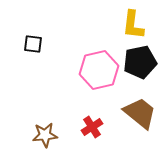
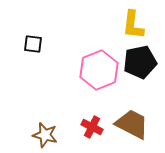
pink hexagon: rotated 9 degrees counterclockwise
brown trapezoid: moved 8 px left, 11 px down; rotated 12 degrees counterclockwise
red cross: rotated 30 degrees counterclockwise
brown star: rotated 20 degrees clockwise
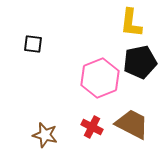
yellow L-shape: moved 2 px left, 2 px up
pink hexagon: moved 1 px right, 8 px down
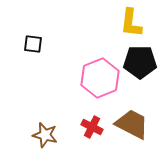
black pentagon: rotated 12 degrees clockwise
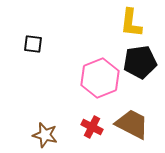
black pentagon: rotated 8 degrees counterclockwise
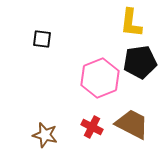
black square: moved 9 px right, 5 px up
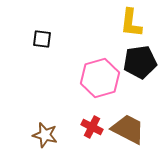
pink hexagon: rotated 6 degrees clockwise
brown trapezoid: moved 4 px left, 5 px down
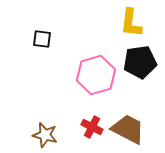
pink hexagon: moved 4 px left, 3 px up
